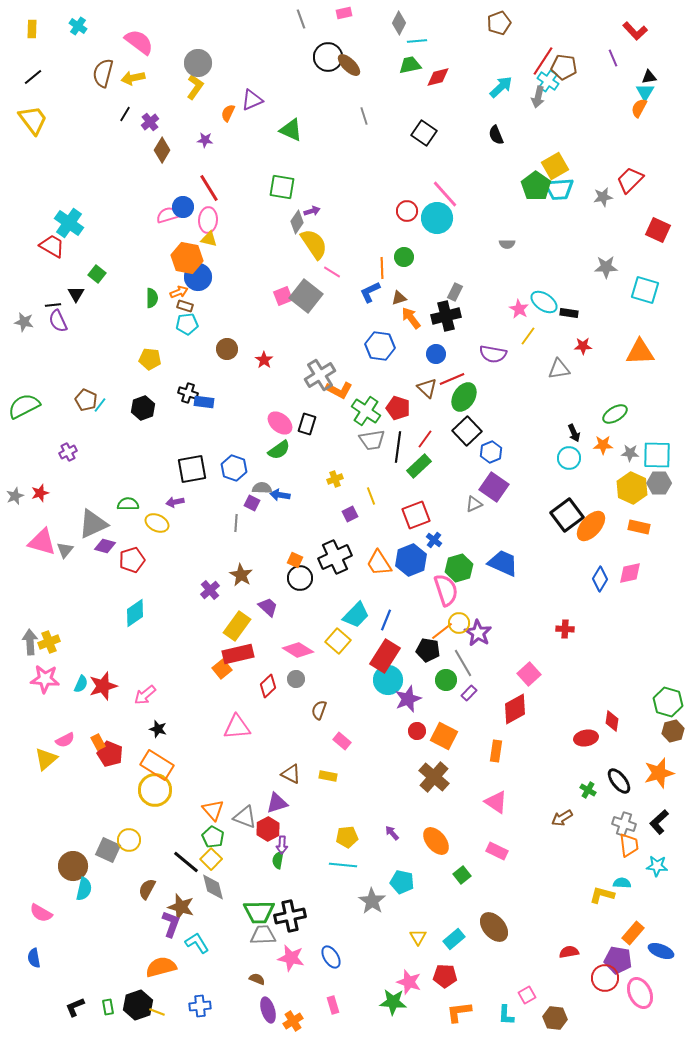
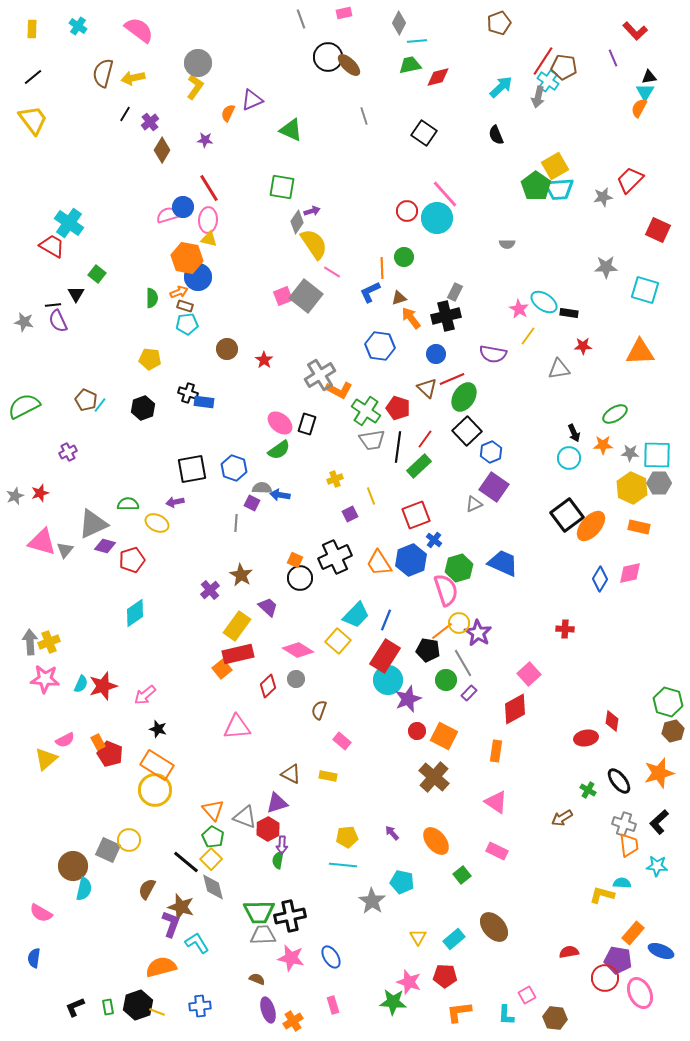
pink semicircle at (139, 42): moved 12 px up
blue semicircle at (34, 958): rotated 18 degrees clockwise
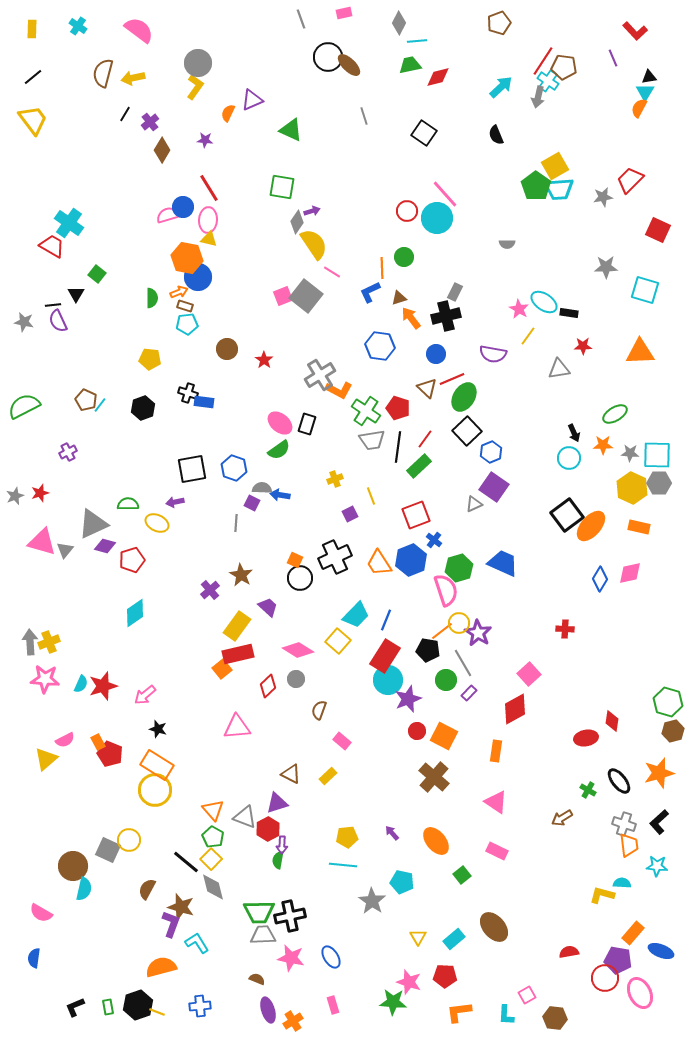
yellow rectangle at (328, 776): rotated 54 degrees counterclockwise
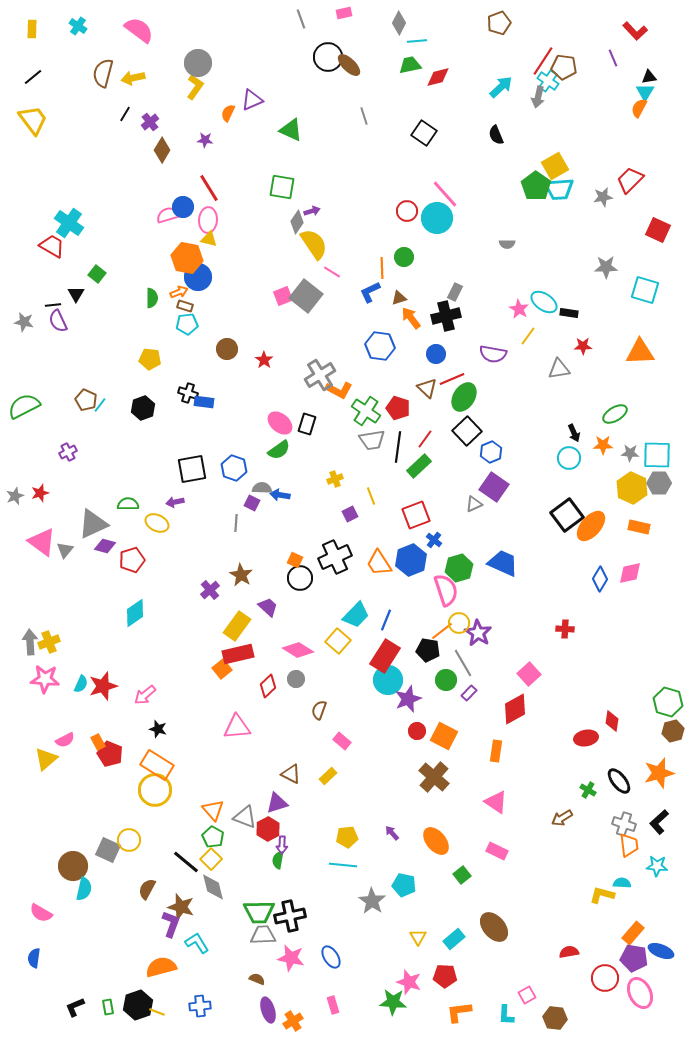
pink triangle at (42, 542): rotated 20 degrees clockwise
cyan pentagon at (402, 882): moved 2 px right, 3 px down
purple pentagon at (618, 960): moved 16 px right, 2 px up
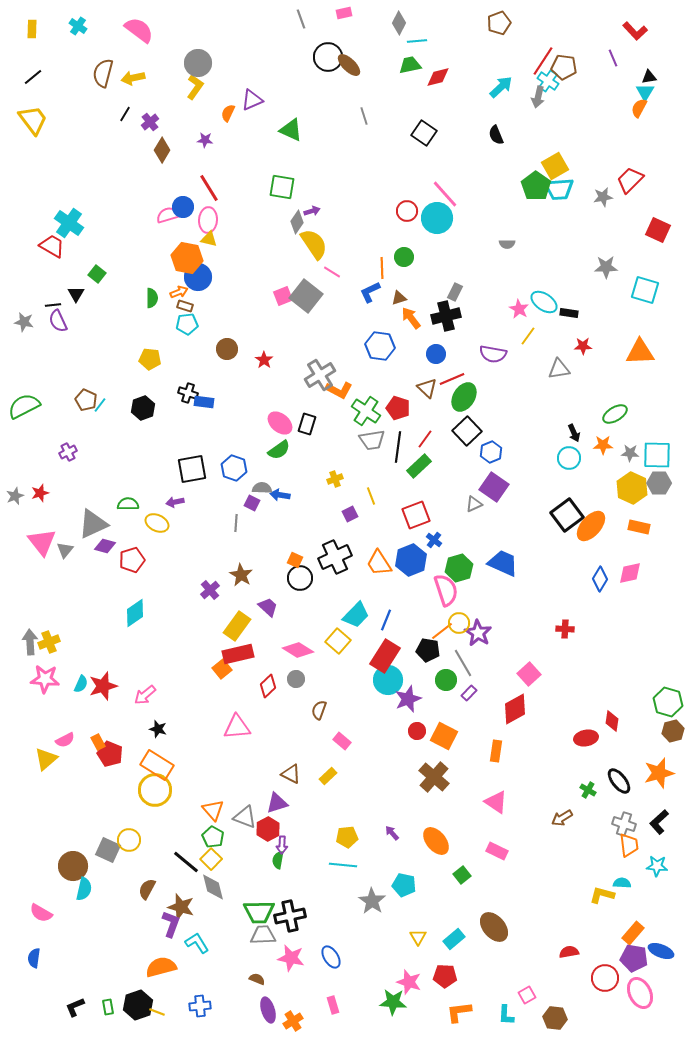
pink triangle at (42, 542): rotated 16 degrees clockwise
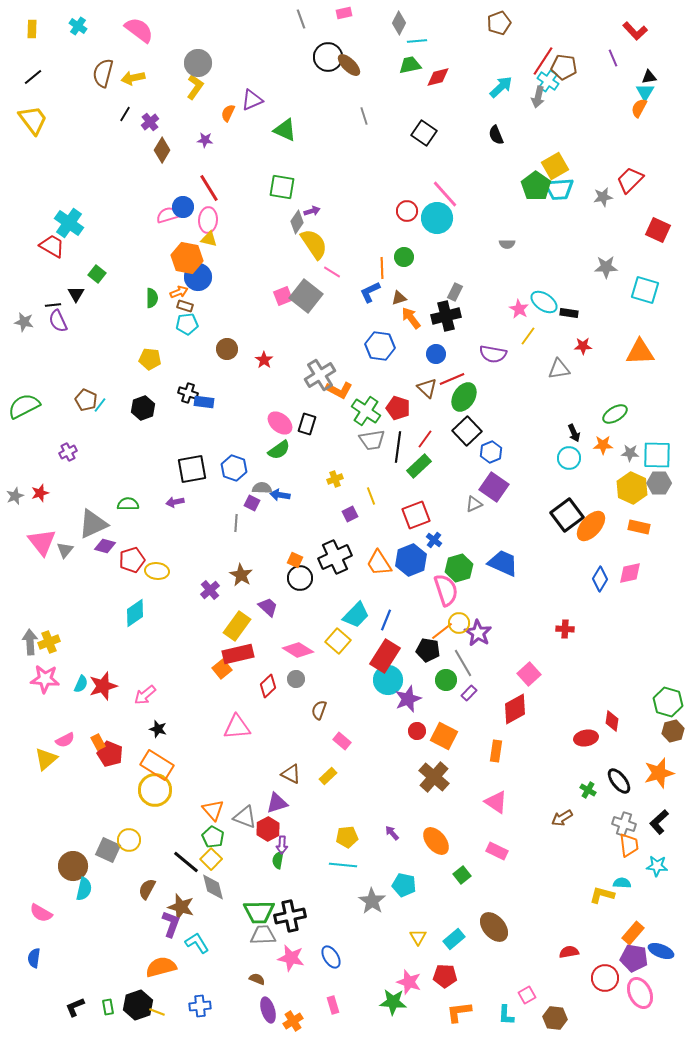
green triangle at (291, 130): moved 6 px left
yellow ellipse at (157, 523): moved 48 px down; rotated 20 degrees counterclockwise
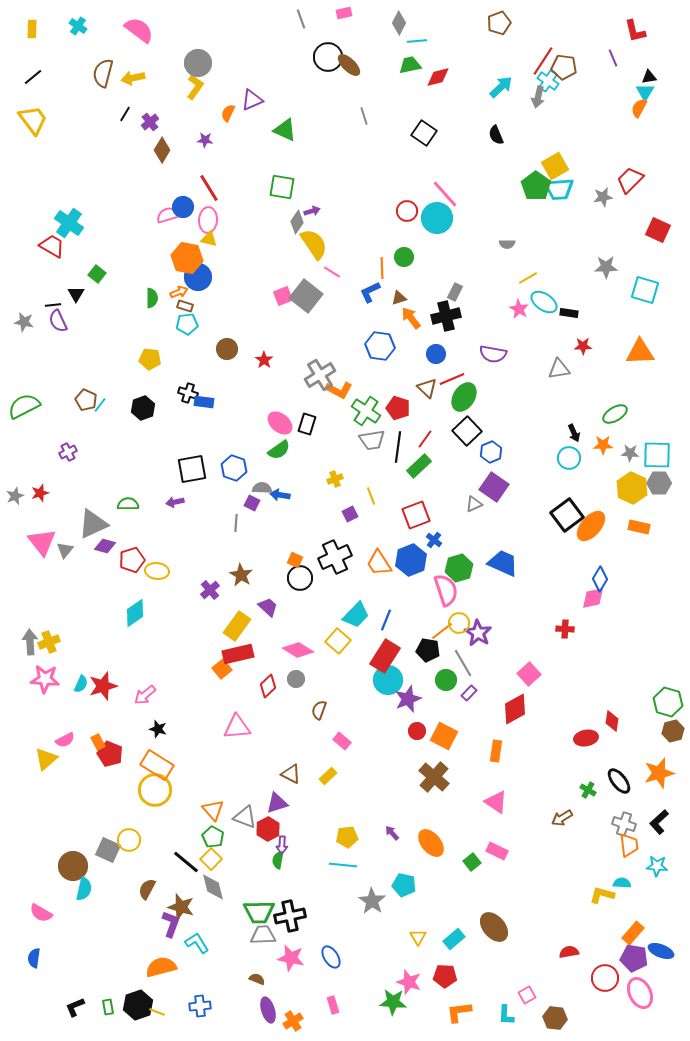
red L-shape at (635, 31): rotated 30 degrees clockwise
yellow line at (528, 336): moved 58 px up; rotated 24 degrees clockwise
pink diamond at (630, 573): moved 37 px left, 25 px down
orange ellipse at (436, 841): moved 5 px left, 2 px down
green square at (462, 875): moved 10 px right, 13 px up
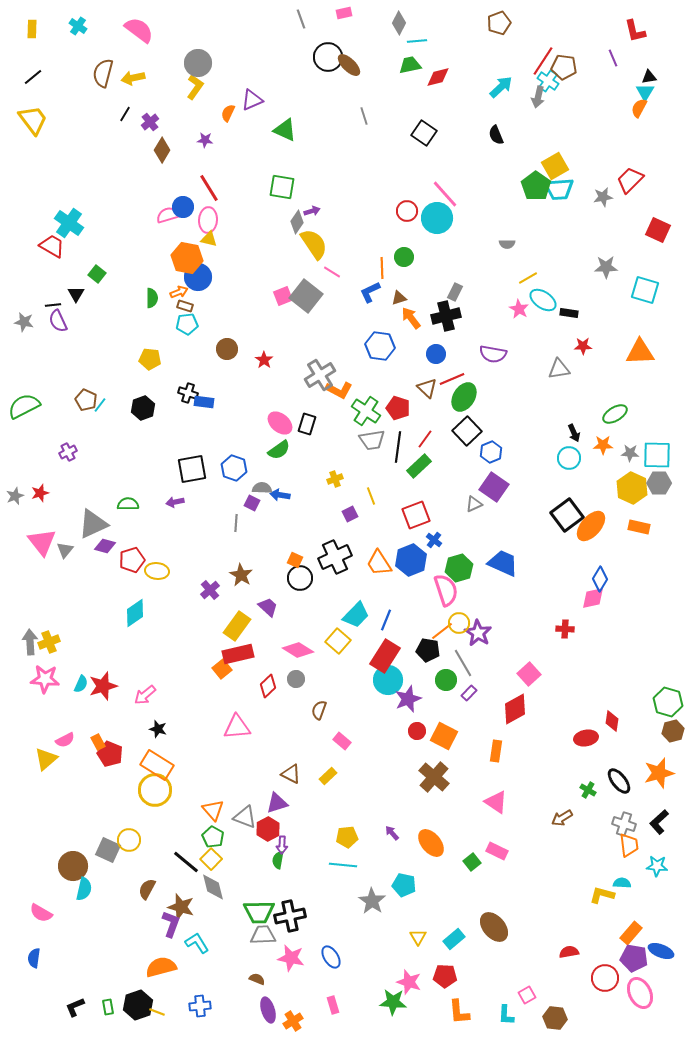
cyan ellipse at (544, 302): moved 1 px left, 2 px up
orange rectangle at (633, 933): moved 2 px left
orange L-shape at (459, 1012): rotated 88 degrees counterclockwise
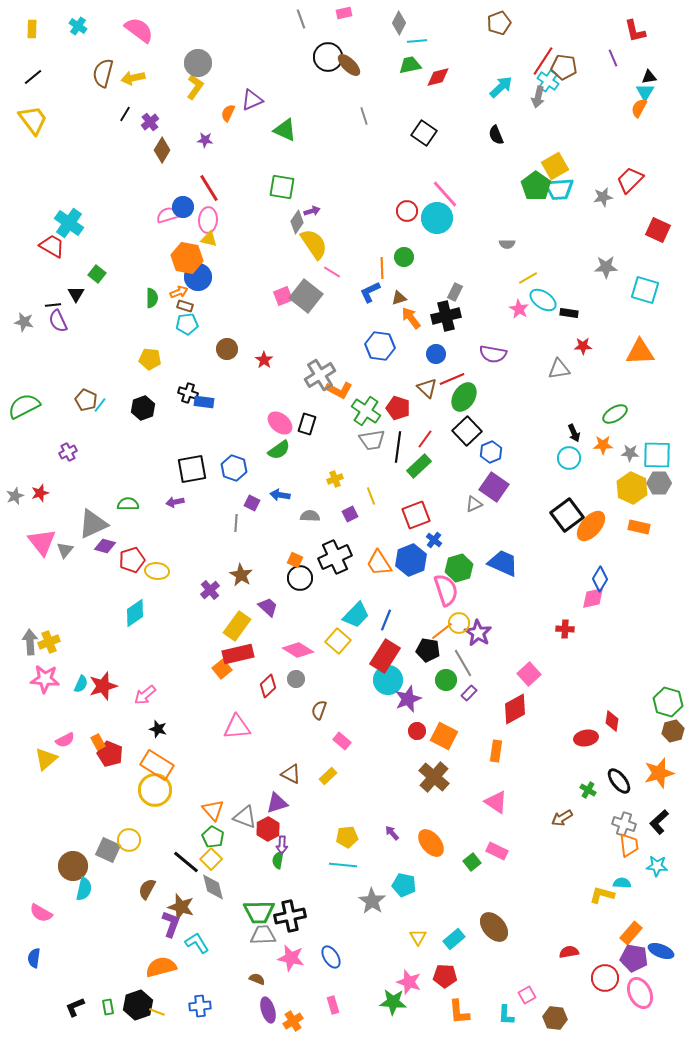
gray semicircle at (262, 488): moved 48 px right, 28 px down
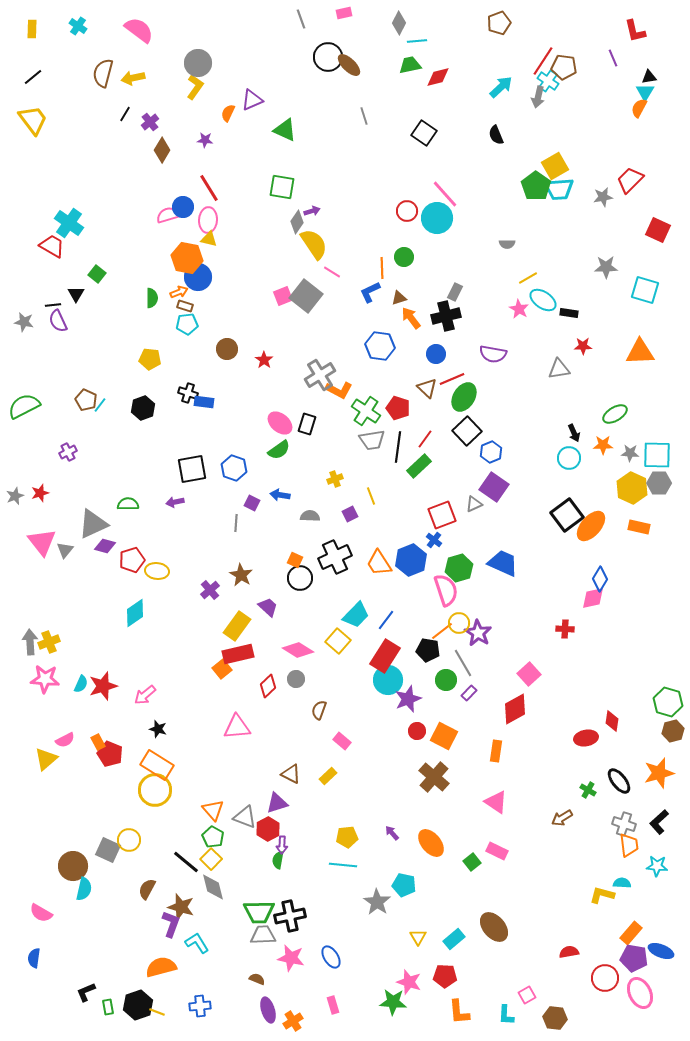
red square at (416, 515): moved 26 px right
blue line at (386, 620): rotated 15 degrees clockwise
gray star at (372, 901): moved 5 px right, 1 px down
black L-shape at (75, 1007): moved 11 px right, 15 px up
